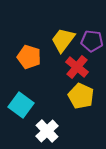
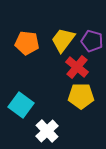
purple pentagon: rotated 10 degrees clockwise
orange pentagon: moved 2 px left, 14 px up; rotated 10 degrees counterclockwise
yellow pentagon: rotated 25 degrees counterclockwise
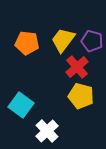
red cross: rotated 10 degrees clockwise
yellow pentagon: rotated 15 degrees clockwise
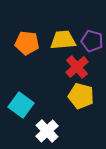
yellow trapezoid: rotated 48 degrees clockwise
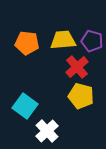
cyan square: moved 4 px right, 1 px down
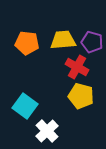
purple pentagon: moved 1 px down
red cross: rotated 20 degrees counterclockwise
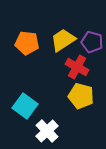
yellow trapezoid: rotated 28 degrees counterclockwise
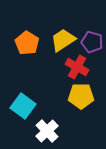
orange pentagon: rotated 25 degrees clockwise
yellow pentagon: rotated 15 degrees counterclockwise
cyan square: moved 2 px left
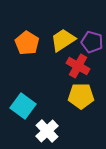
red cross: moved 1 px right, 1 px up
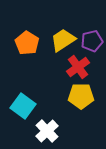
purple pentagon: moved 1 px up; rotated 30 degrees counterclockwise
red cross: moved 1 px down; rotated 25 degrees clockwise
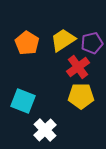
purple pentagon: moved 2 px down
cyan square: moved 5 px up; rotated 15 degrees counterclockwise
white cross: moved 2 px left, 1 px up
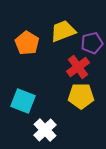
yellow trapezoid: moved 9 px up; rotated 12 degrees clockwise
